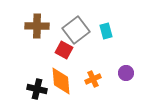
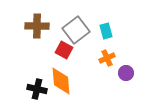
orange cross: moved 14 px right, 21 px up
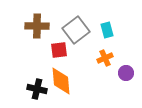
cyan rectangle: moved 1 px right, 1 px up
red square: moved 5 px left; rotated 36 degrees counterclockwise
orange cross: moved 2 px left
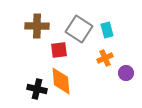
gray square: moved 3 px right, 1 px up; rotated 20 degrees counterclockwise
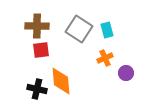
red square: moved 18 px left
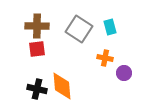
cyan rectangle: moved 3 px right, 3 px up
red square: moved 4 px left, 1 px up
orange cross: rotated 35 degrees clockwise
purple circle: moved 2 px left
orange diamond: moved 1 px right, 5 px down
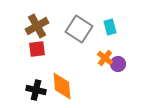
brown cross: rotated 30 degrees counterclockwise
orange cross: rotated 28 degrees clockwise
purple circle: moved 6 px left, 9 px up
black cross: moved 1 px left, 1 px down
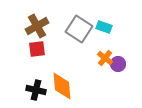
cyan rectangle: moved 6 px left; rotated 56 degrees counterclockwise
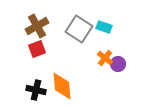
red square: rotated 12 degrees counterclockwise
